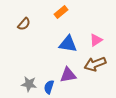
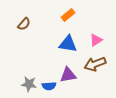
orange rectangle: moved 7 px right, 3 px down
blue semicircle: moved 1 px up; rotated 112 degrees counterclockwise
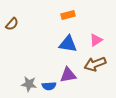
orange rectangle: rotated 24 degrees clockwise
brown semicircle: moved 12 px left
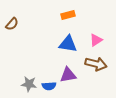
brown arrow: moved 1 px right; rotated 145 degrees counterclockwise
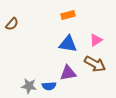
brown arrow: moved 1 px left; rotated 15 degrees clockwise
purple triangle: moved 2 px up
gray star: moved 2 px down
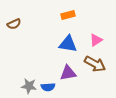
brown semicircle: moved 2 px right; rotated 24 degrees clockwise
blue semicircle: moved 1 px left, 1 px down
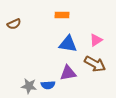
orange rectangle: moved 6 px left; rotated 16 degrees clockwise
blue semicircle: moved 2 px up
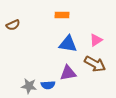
brown semicircle: moved 1 px left, 1 px down
